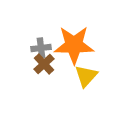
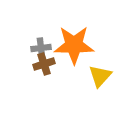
brown cross: rotated 25 degrees clockwise
yellow triangle: moved 14 px right
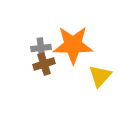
orange star: moved 1 px left
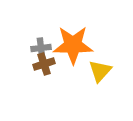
yellow triangle: moved 5 px up
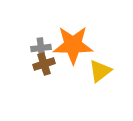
yellow triangle: rotated 10 degrees clockwise
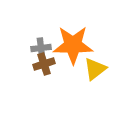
yellow triangle: moved 5 px left, 2 px up
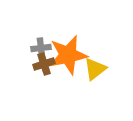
orange star: moved 5 px left, 10 px down; rotated 12 degrees counterclockwise
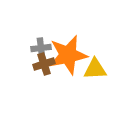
yellow triangle: rotated 35 degrees clockwise
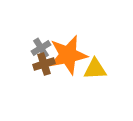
gray cross: rotated 24 degrees counterclockwise
